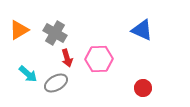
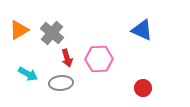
gray cross: moved 3 px left; rotated 10 degrees clockwise
cyan arrow: rotated 12 degrees counterclockwise
gray ellipse: moved 5 px right; rotated 25 degrees clockwise
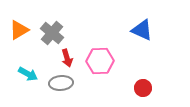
pink hexagon: moved 1 px right, 2 px down
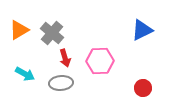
blue triangle: rotated 50 degrees counterclockwise
red arrow: moved 2 px left
cyan arrow: moved 3 px left
